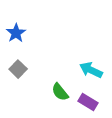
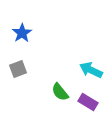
blue star: moved 6 px right
gray square: rotated 24 degrees clockwise
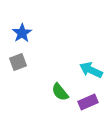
gray square: moved 7 px up
purple rectangle: rotated 54 degrees counterclockwise
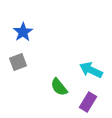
blue star: moved 1 px right, 1 px up
green semicircle: moved 1 px left, 5 px up
purple rectangle: rotated 36 degrees counterclockwise
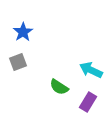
green semicircle: rotated 18 degrees counterclockwise
